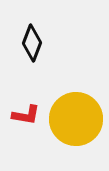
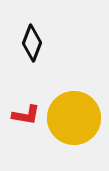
yellow circle: moved 2 px left, 1 px up
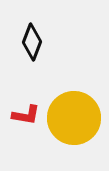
black diamond: moved 1 px up
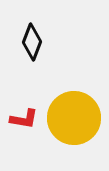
red L-shape: moved 2 px left, 4 px down
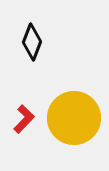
red L-shape: rotated 56 degrees counterclockwise
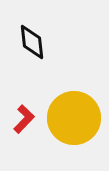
black diamond: rotated 27 degrees counterclockwise
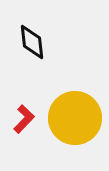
yellow circle: moved 1 px right
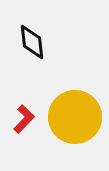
yellow circle: moved 1 px up
